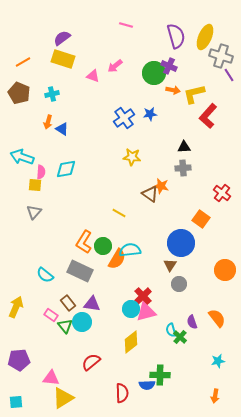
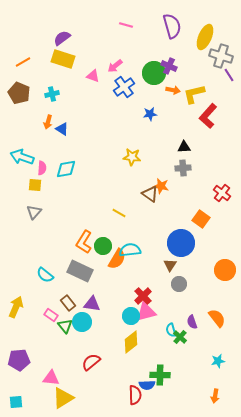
purple semicircle at (176, 36): moved 4 px left, 10 px up
blue cross at (124, 118): moved 31 px up
pink semicircle at (41, 172): moved 1 px right, 4 px up
cyan circle at (131, 309): moved 7 px down
red semicircle at (122, 393): moved 13 px right, 2 px down
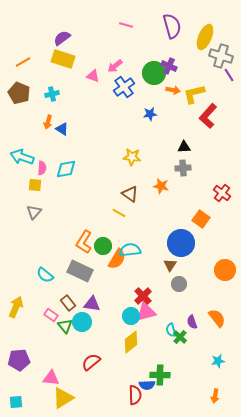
brown triangle at (150, 194): moved 20 px left
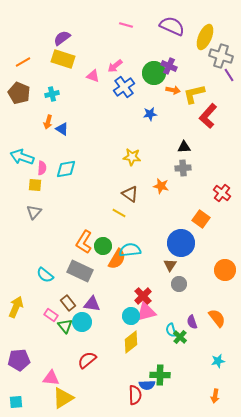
purple semicircle at (172, 26): rotated 50 degrees counterclockwise
red semicircle at (91, 362): moved 4 px left, 2 px up
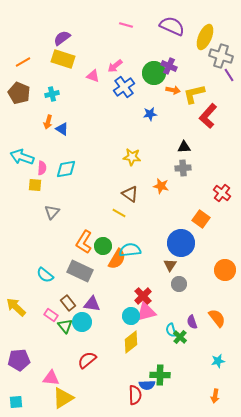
gray triangle at (34, 212): moved 18 px right
yellow arrow at (16, 307): rotated 70 degrees counterclockwise
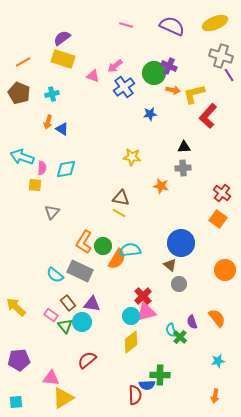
yellow ellipse at (205, 37): moved 10 px right, 14 px up; rotated 45 degrees clockwise
brown triangle at (130, 194): moved 9 px left, 4 px down; rotated 24 degrees counterclockwise
orange square at (201, 219): moved 17 px right
brown triangle at (170, 265): rotated 24 degrees counterclockwise
cyan semicircle at (45, 275): moved 10 px right
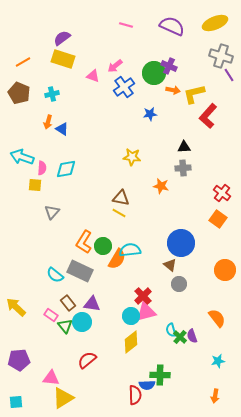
purple semicircle at (192, 322): moved 14 px down
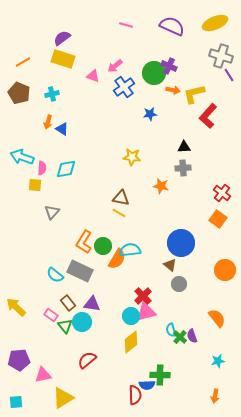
pink triangle at (51, 378): moved 8 px left, 3 px up; rotated 18 degrees counterclockwise
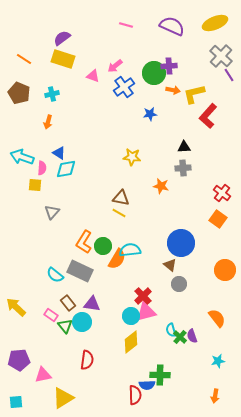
gray cross at (221, 56): rotated 25 degrees clockwise
orange line at (23, 62): moved 1 px right, 3 px up; rotated 63 degrees clockwise
purple cross at (169, 66): rotated 28 degrees counterclockwise
blue triangle at (62, 129): moved 3 px left, 24 px down
red semicircle at (87, 360): rotated 138 degrees clockwise
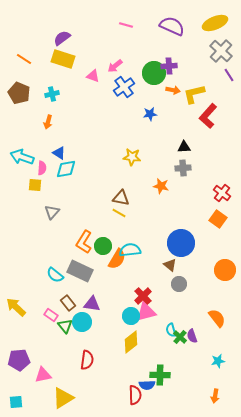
gray cross at (221, 56): moved 5 px up
